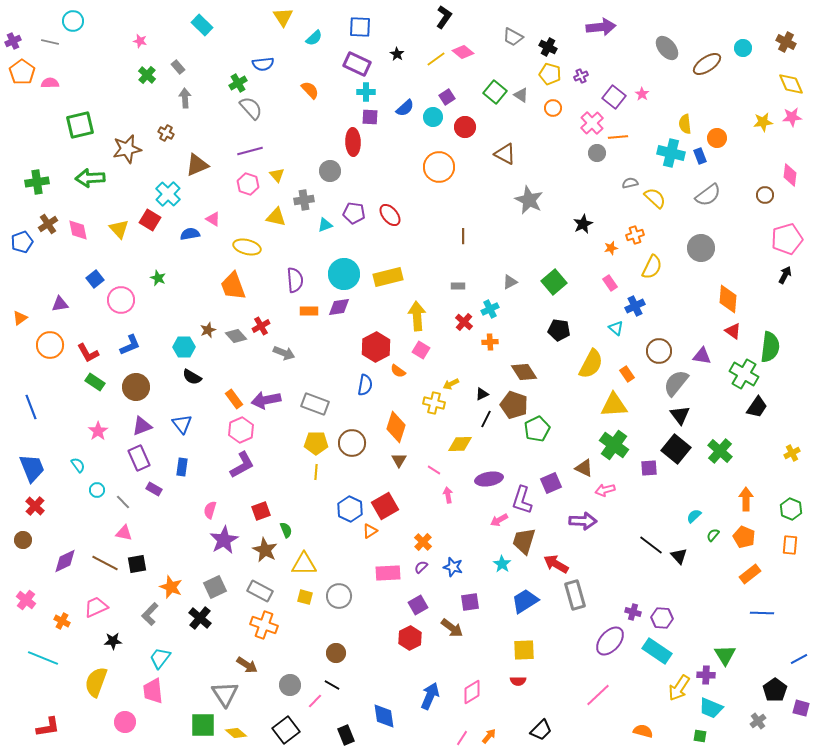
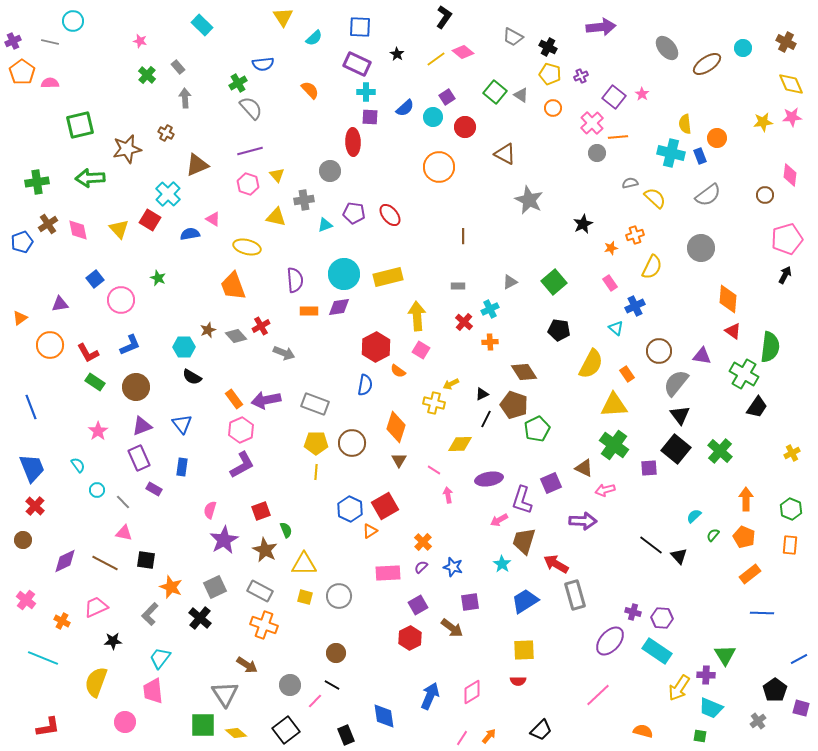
black square at (137, 564): moved 9 px right, 4 px up; rotated 18 degrees clockwise
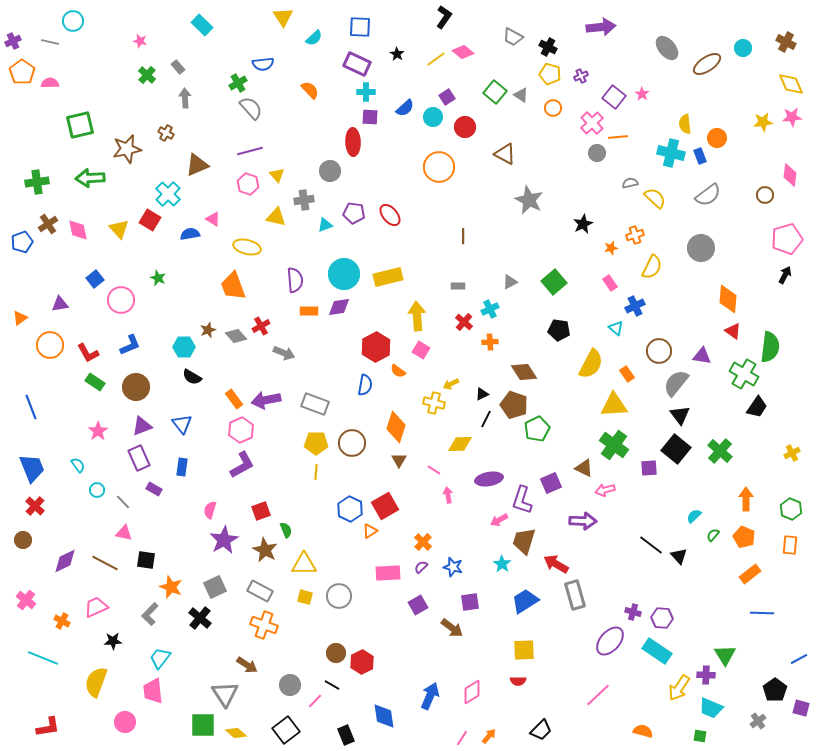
red hexagon at (410, 638): moved 48 px left, 24 px down
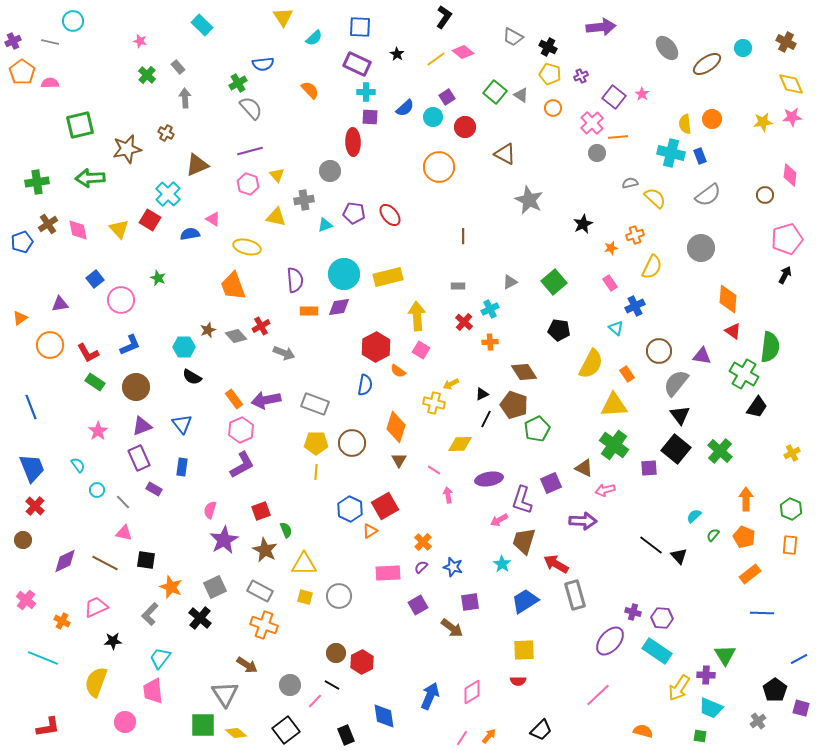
orange circle at (717, 138): moved 5 px left, 19 px up
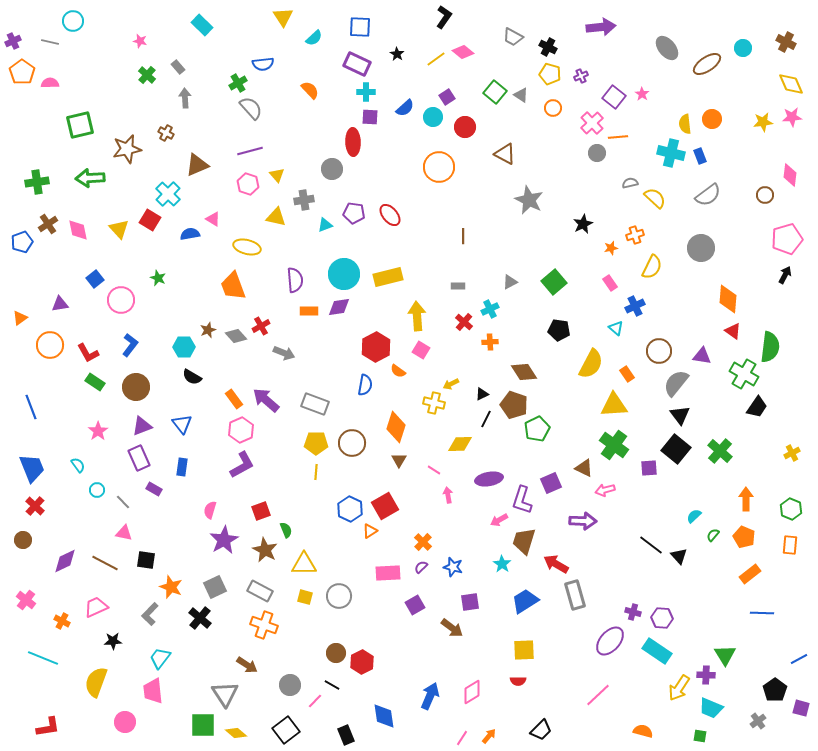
gray circle at (330, 171): moved 2 px right, 2 px up
blue L-shape at (130, 345): rotated 30 degrees counterclockwise
purple arrow at (266, 400): rotated 52 degrees clockwise
purple square at (418, 605): moved 3 px left
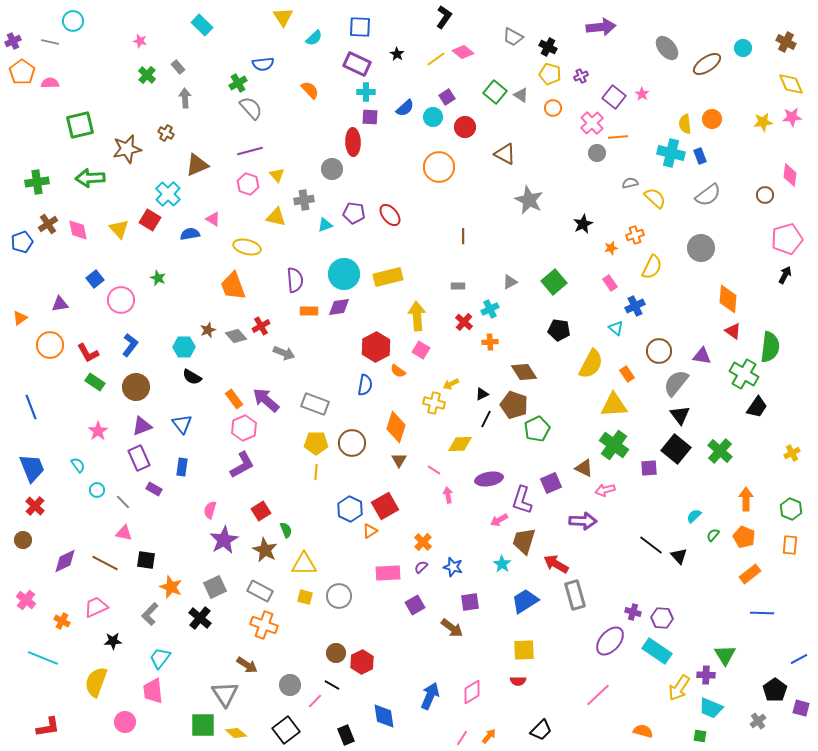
pink hexagon at (241, 430): moved 3 px right, 2 px up
red square at (261, 511): rotated 12 degrees counterclockwise
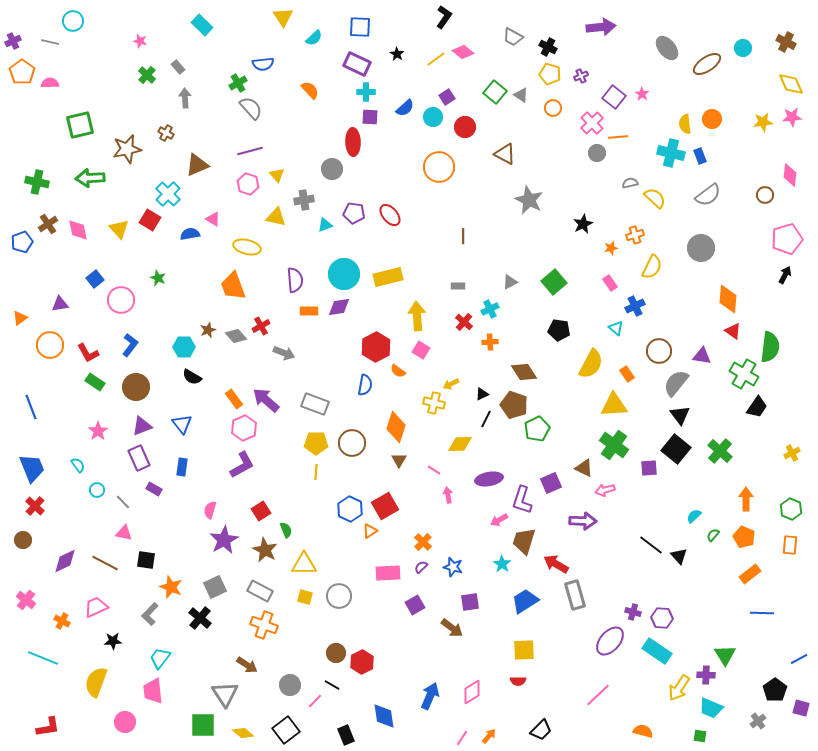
green cross at (37, 182): rotated 20 degrees clockwise
yellow diamond at (236, 733): moved 7 px right
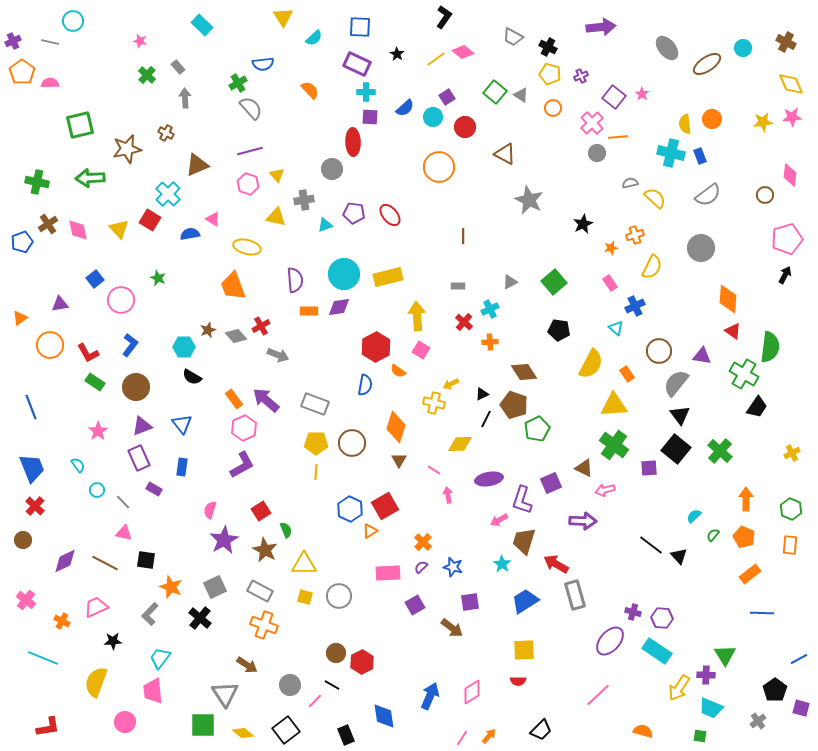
gray arrow at (284, 353): moved 6 px left, 2 px down
